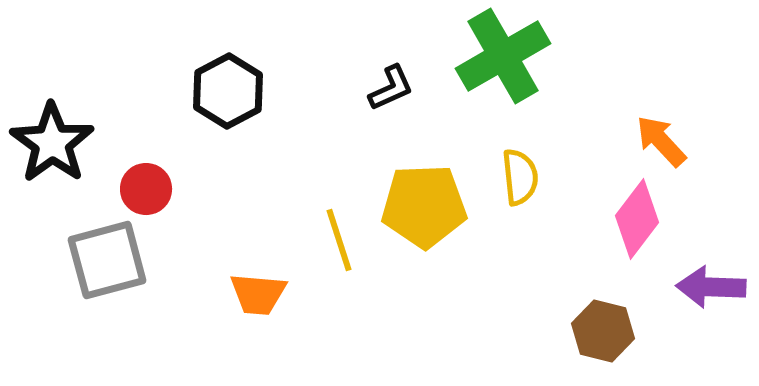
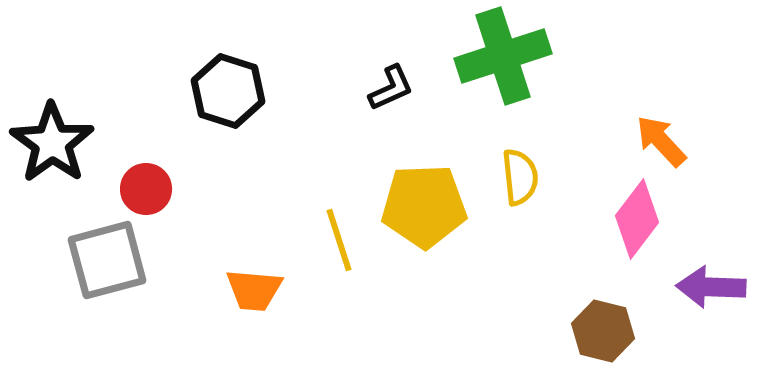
green cross: rotated 12 degrees clockwise
black hexagon: rotated 14 degrees counterclockwise
orange trapezoid: moved 4 px left, 4 px up
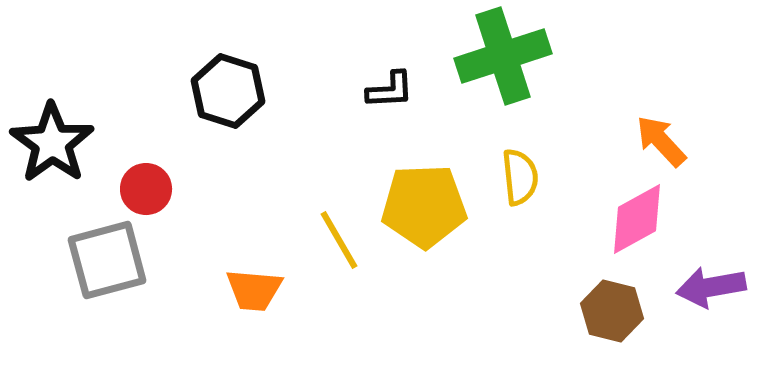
black L-shape: moved 1 px left, 2 px down; rotated 21 degrees clockwise
pink diamond: rotated 24 degrees clockwise
yellow line: rotated 12 degrees counterclockwise
purple arrow: rotated 12 degrees counterclockwise
brown hexagon: moved 9 px right, 20 px up
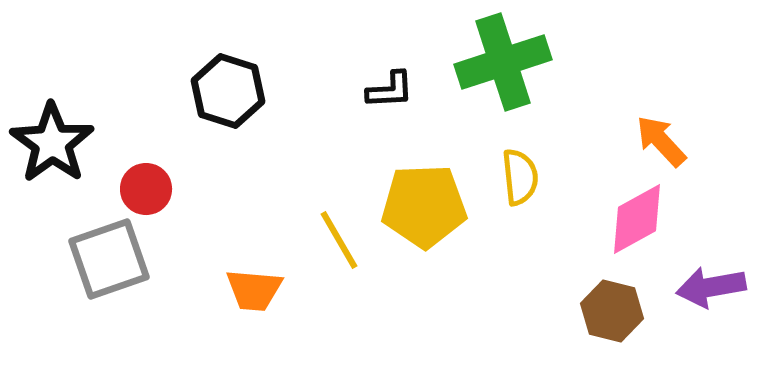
green cross: moved 6 px down
gray square: moved 2 px right, 1 px up; rotated 4 degrees counterclockwise
